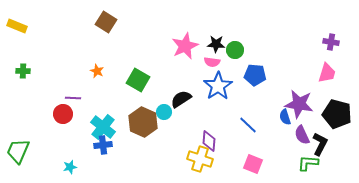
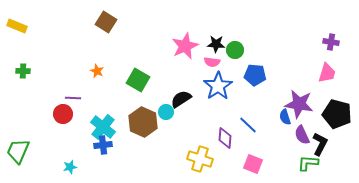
cyan circle: moved 2 px right
purple diamond: moved 16 px right, 3 px up
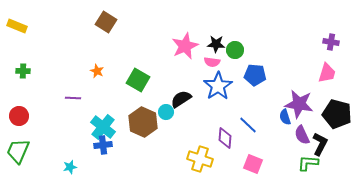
red circle: moved 44 px left, 2 px down
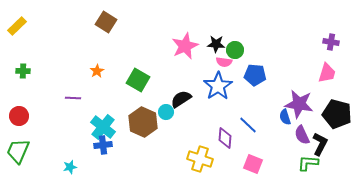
yellow rectangle: rotated 66 degrees counterclockwise
pink semicircle: moved 12 px right
orange star: rotated 16 degrees clockwise
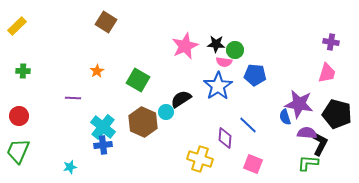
purple semicircle: moved 5 px right, 2 px up; rotated 120 degrees clockwise
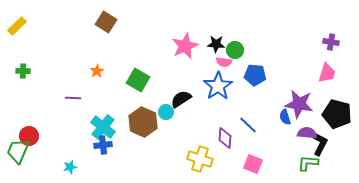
red circle: moved 10 px right, 20 px down
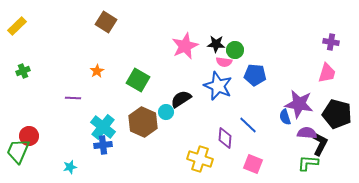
green cross: rotated 24 degrees counterclockwise
blue star: rotated 16 degrees counterclockwise
